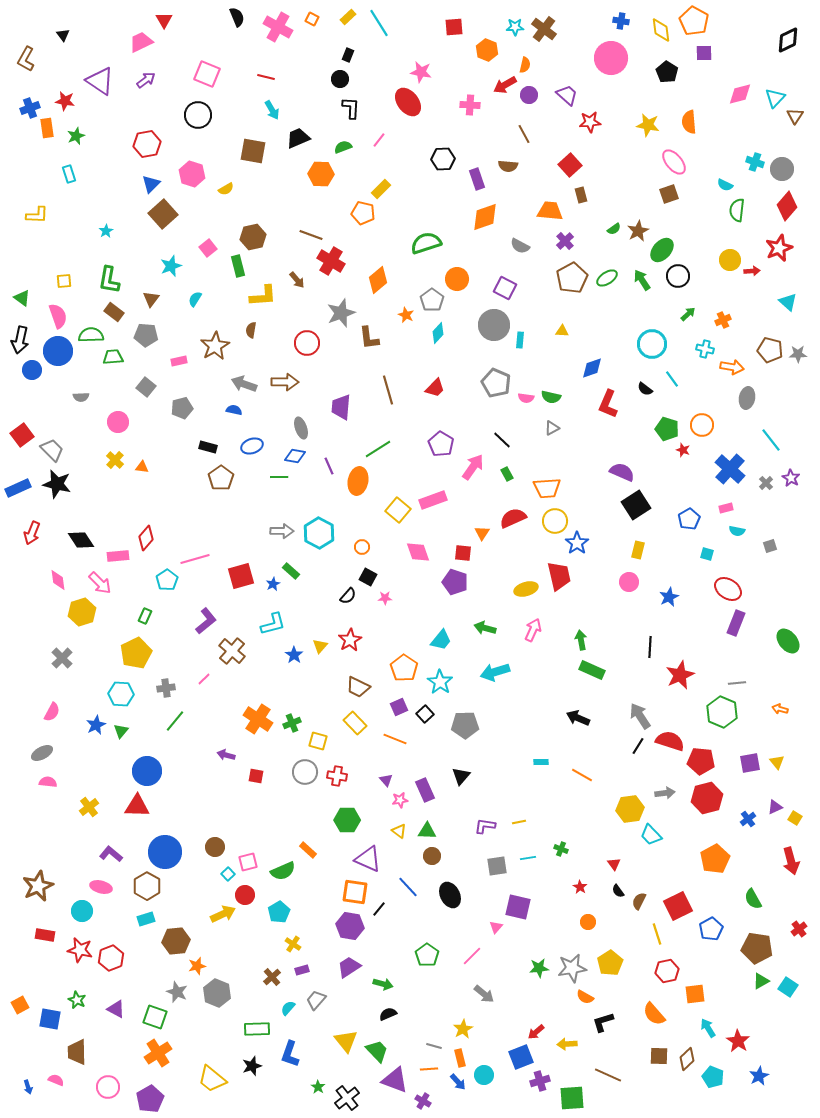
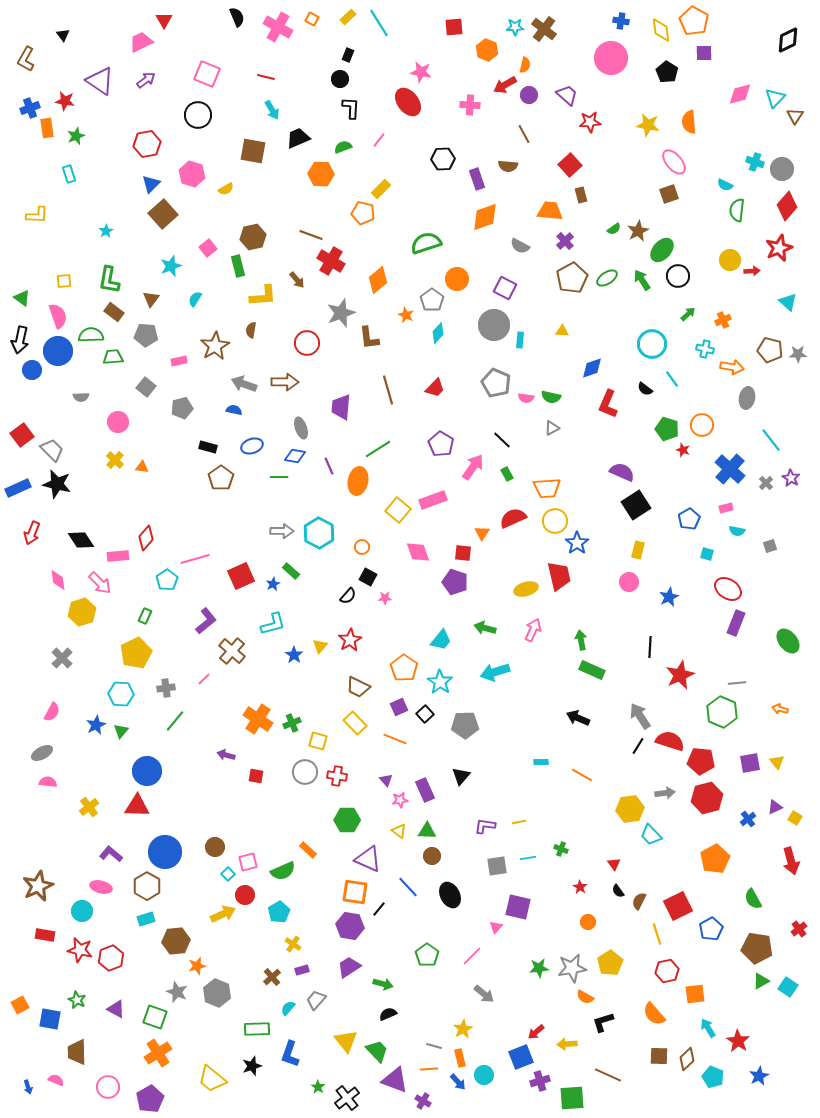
red square at (241, 576): rotated 8 degrees counterclockwise
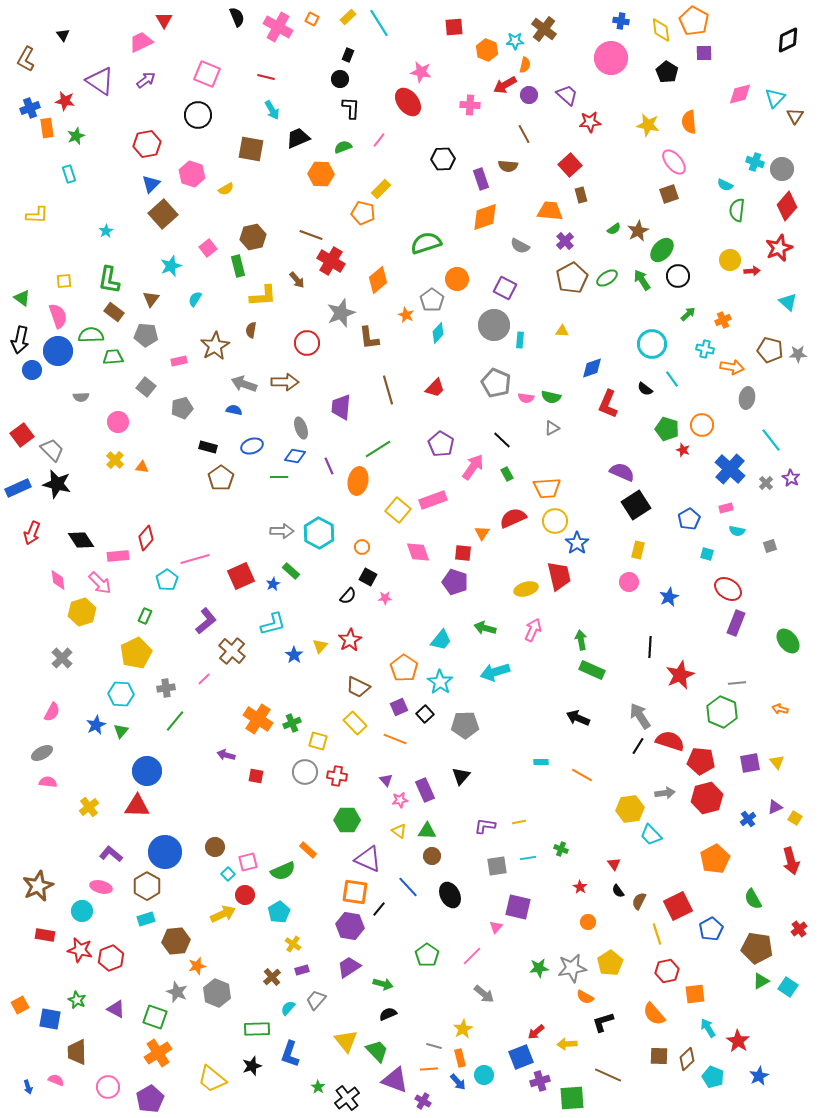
cyan star at (515, 27): moved 14 px down
brown square at (253, 151): moved 2 px left, 2 px up
purple rectangle at (477, 179): moved 4 px right
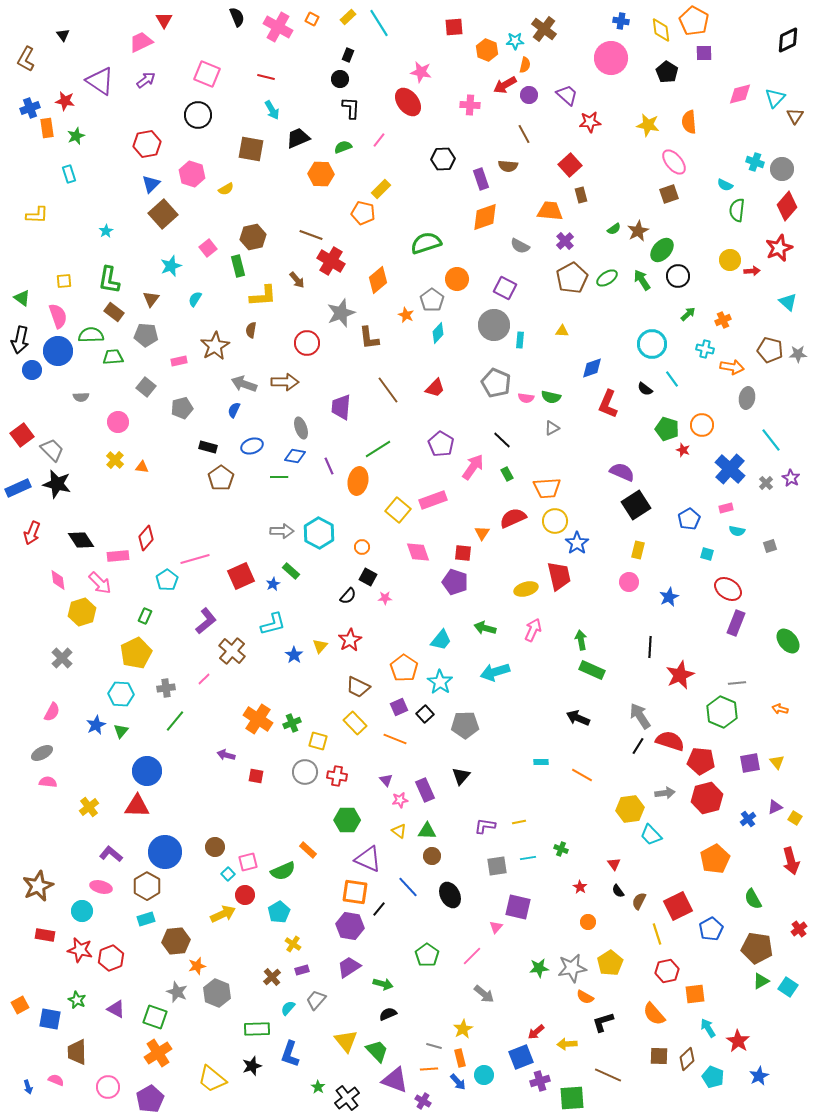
brown line at (388, 390): rotated 20 degrees counterclockwise
blue semicircle at (234, 410): rotated 77 degrees counterclockwise
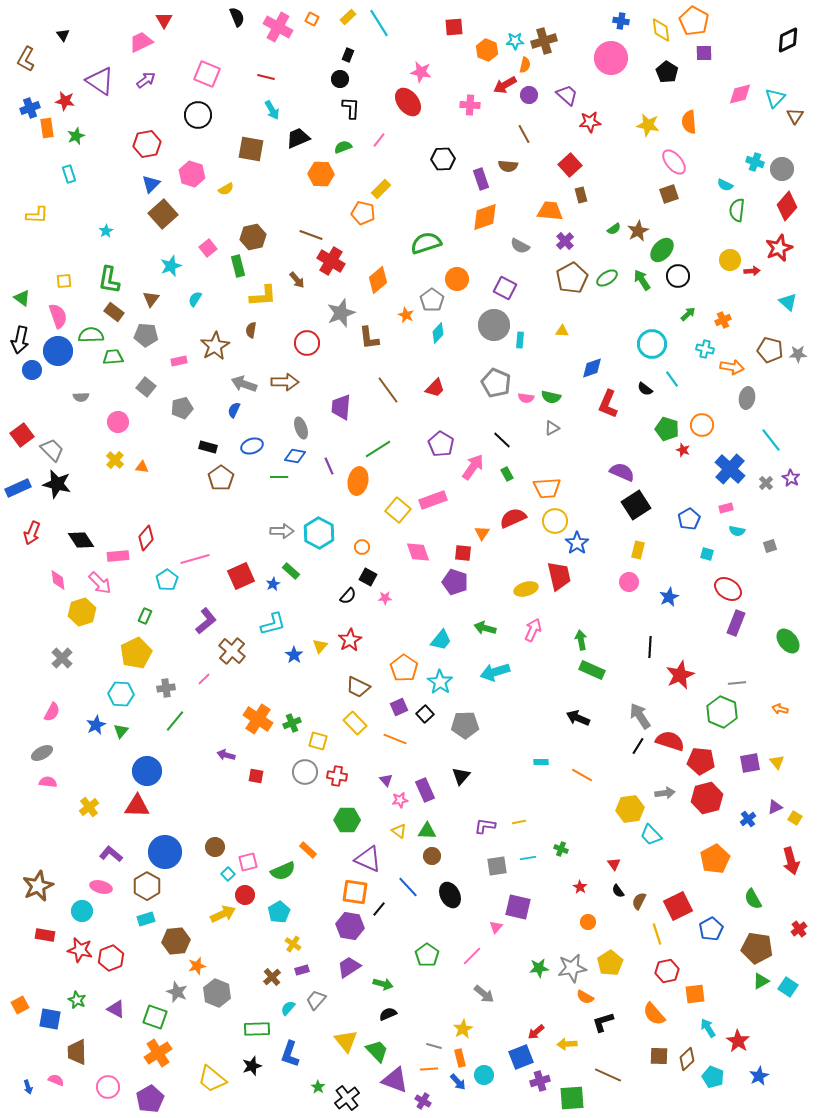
brown cross at (544, 29): moved 12 px down; rotated 35 degrees clockwise
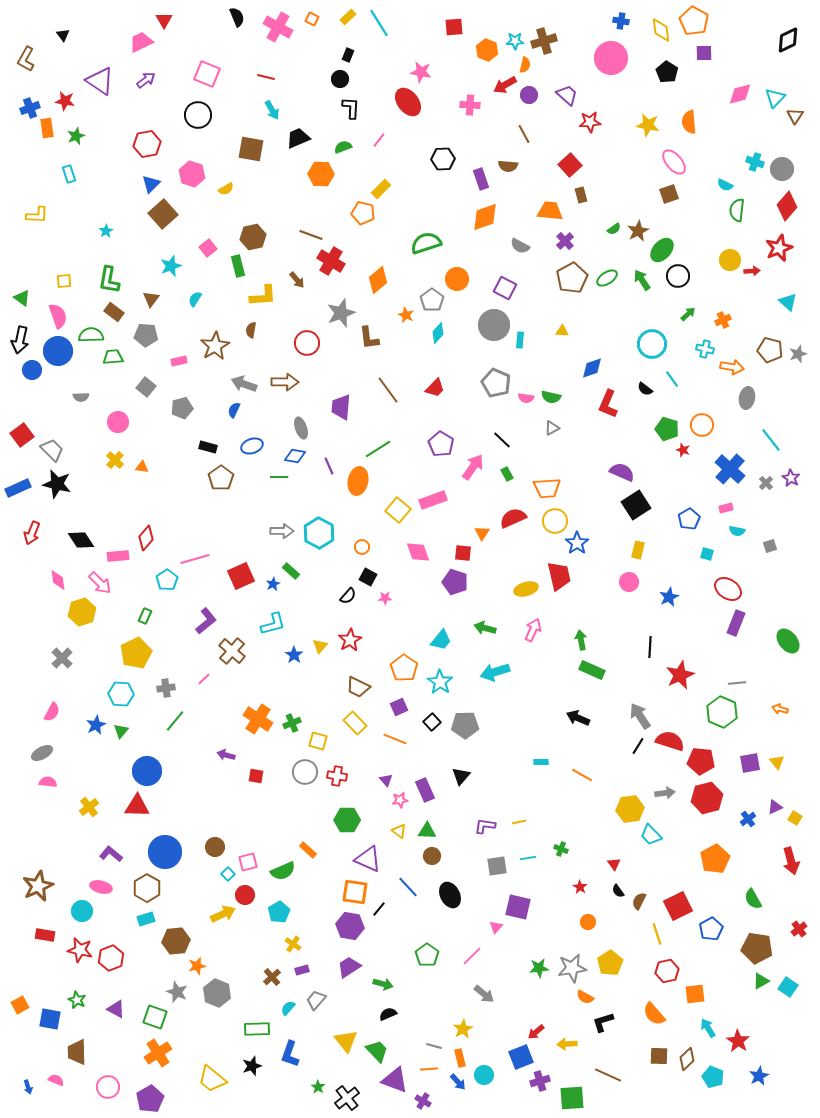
gray star at (798, 354): rotated 18 degrees counterclockwise
black square at (425, 714): moved 7 px right, 8 px down
brown hexagon at (147, 886): moved 2 px down
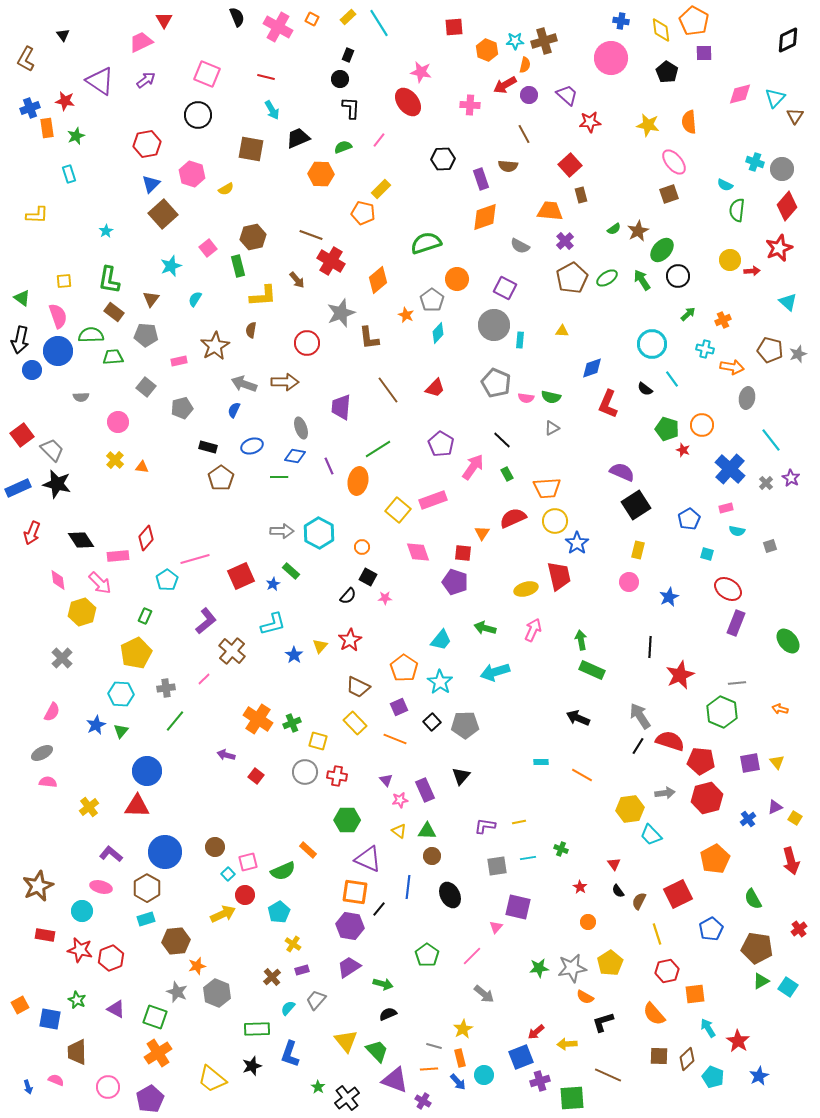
red square at (256, 776): rotated 28 degrees clockwise
blue line at (408, 887): rotated 50 degrees clockwise
red square at (678, 906): moved 12 px up
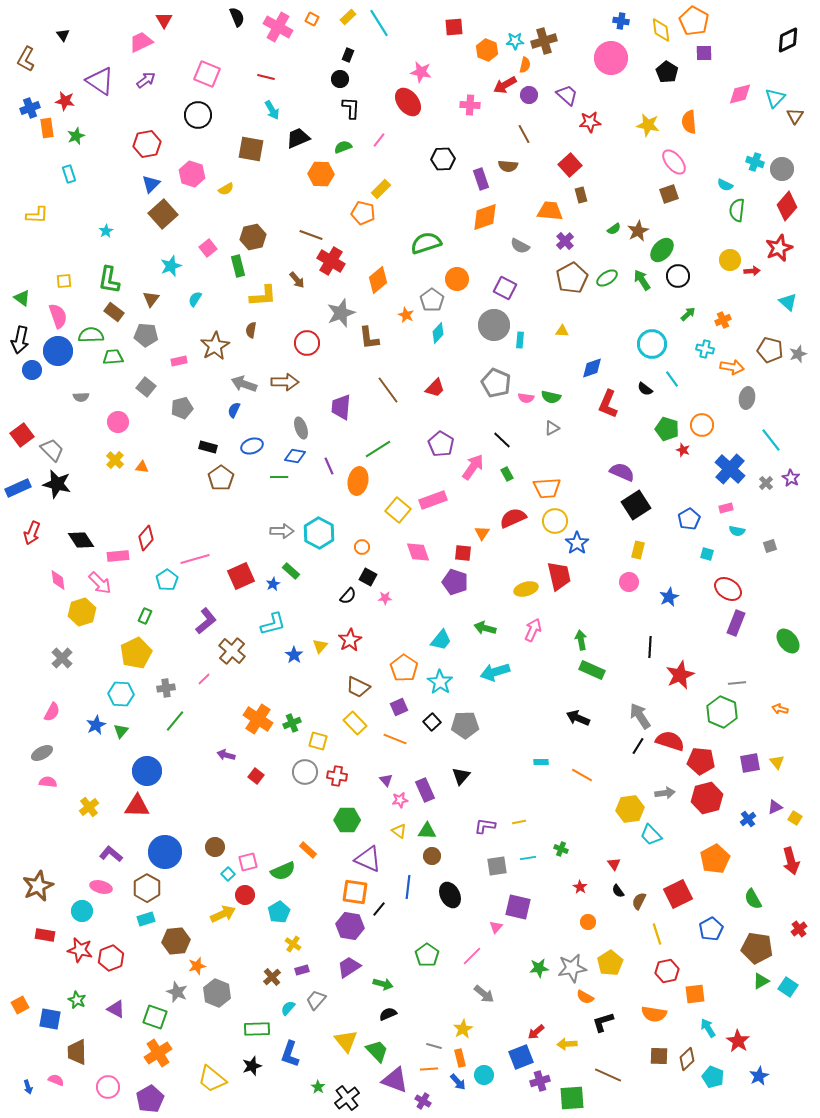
orange semicircle at (654, 1014): rotated 40 degrees counterclockwise
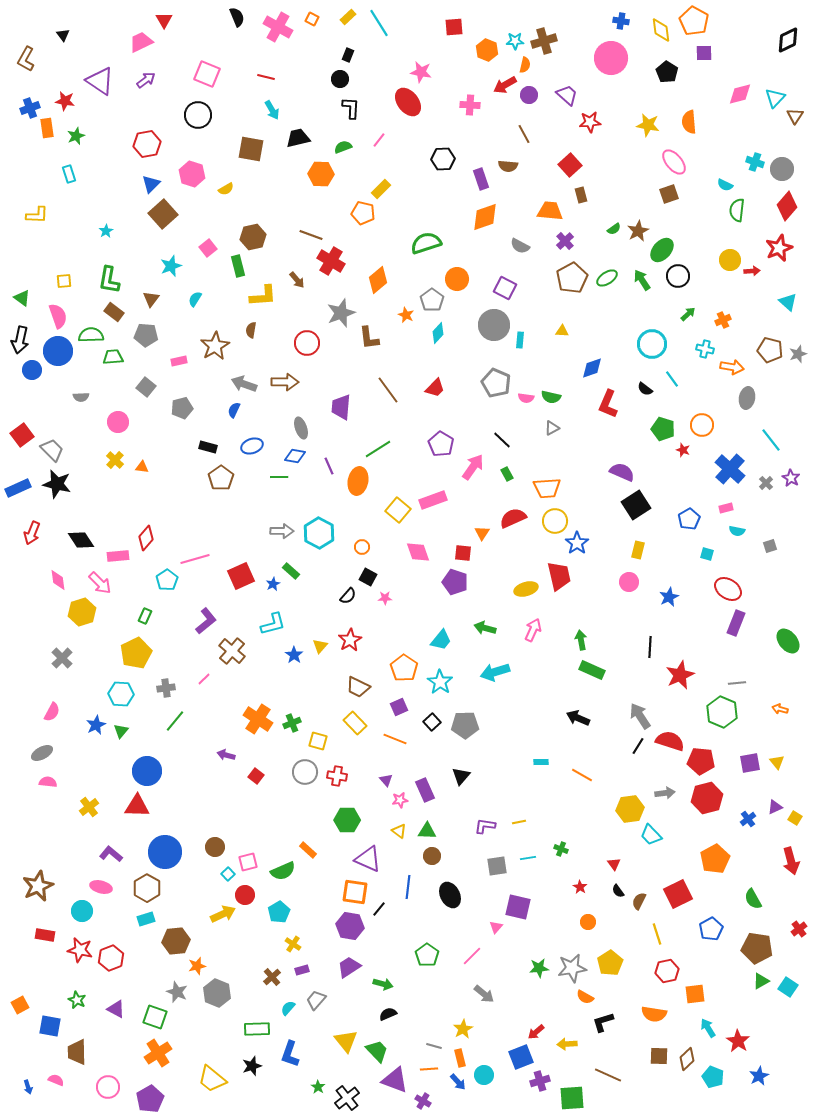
black trapezoid at (298, 138): rotated 10 degrees clockwise
green pentagon at (667, 429): moved 4 px left
blue square at (50, 1019): moved 7 px down
